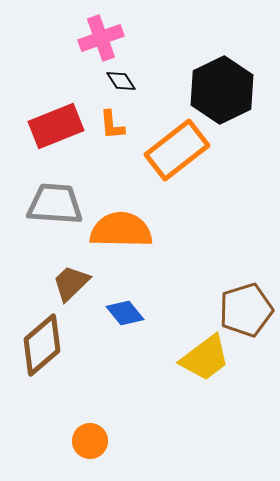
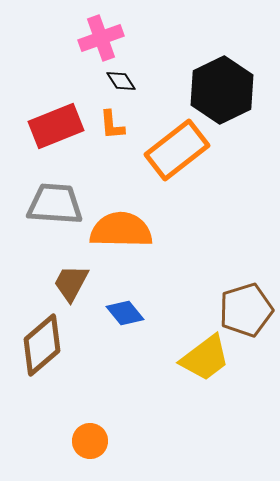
brown trapezoid: rotated 18 degrees counterclockwise
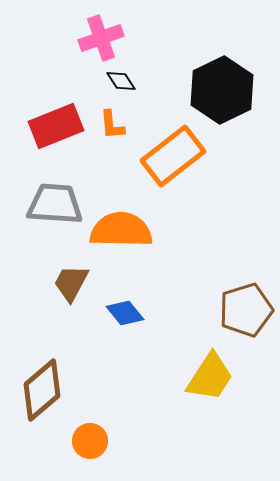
orange rectangle: moved 4 px left, 6 px down
brown diamond: moved 45 px down
yellow trapezoid: moved 5 px right, 19 px down; rotated 20 degrees counterclockwise
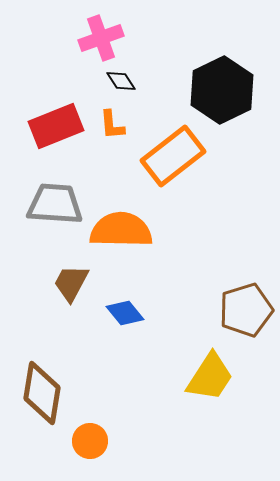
brown diamond: moved 3 px down; rotated 40 degrees counterclockwise
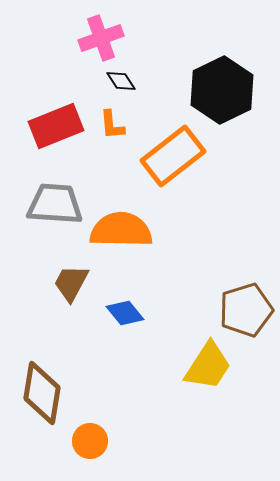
yellow trapezoid: moved 2 px left, 11 px up
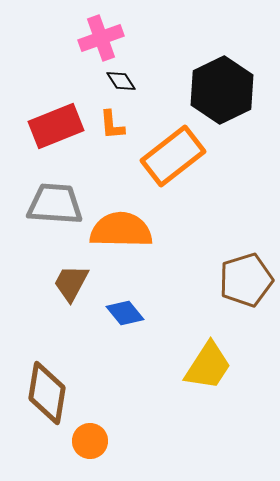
brown pentagon: moved 30 px up
brown diamond: moved 5 px right
